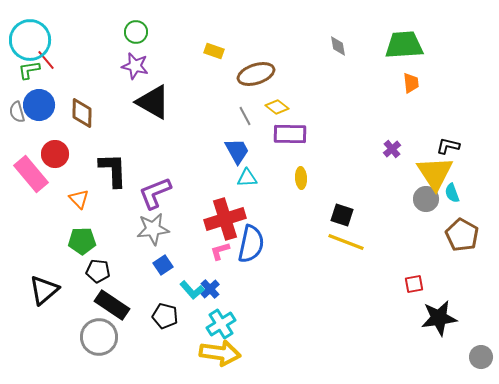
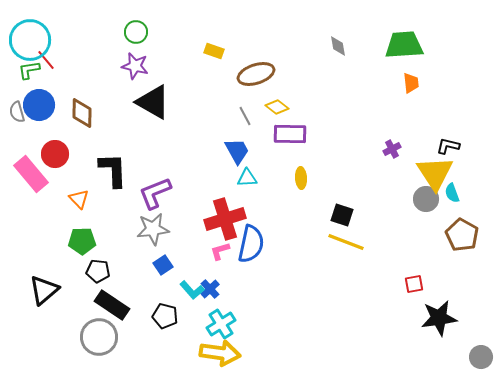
purple cross at (392, 149): rotated 12 degrees clockwise
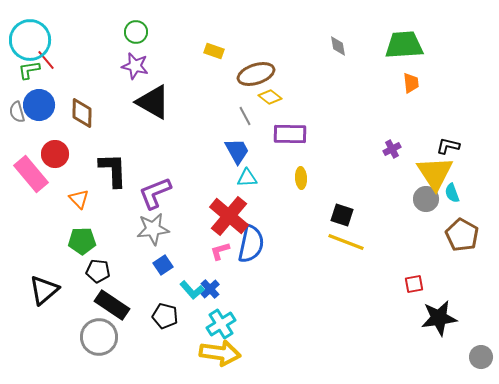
yellow diamond at (277, 107): moved 7 px left, 10 px up
red cross at (225, 219): moved 4 px right, 3 px up; rotated 33 degrees counterclockwise
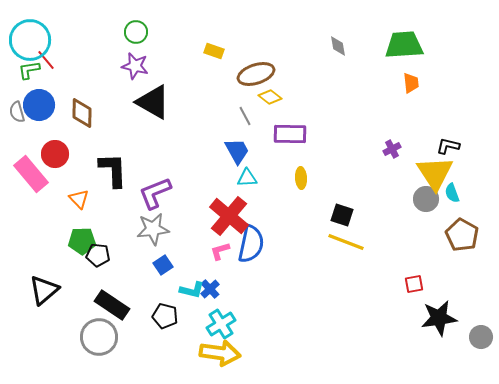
black pentagon at (98, 271): moved 16 px up
cyan L-shape at (192, 290): rotated 35 degrees counterclockwise
gray circle at (481, 357): moved 20 px up
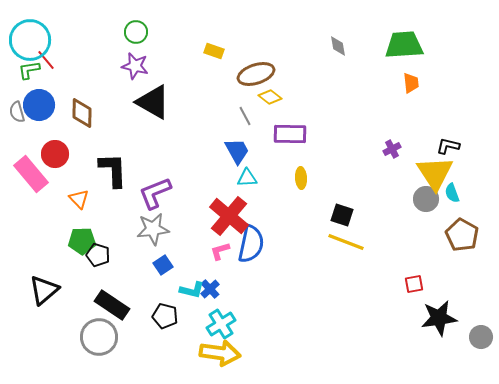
black pentagon at (98, 255): rotated 10 degrees clockwise
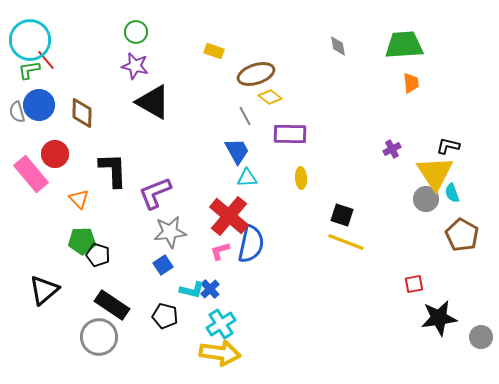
gray star at (153, 229): moved 17 px right, 3 px down
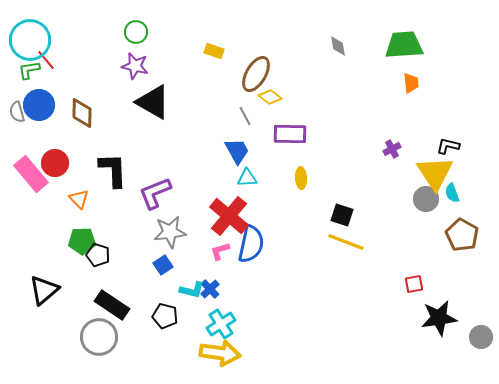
brown ellipse at (256, 74): rotated 42 degrees counterclockwise
red circle at (55, 154): moved 9 px down
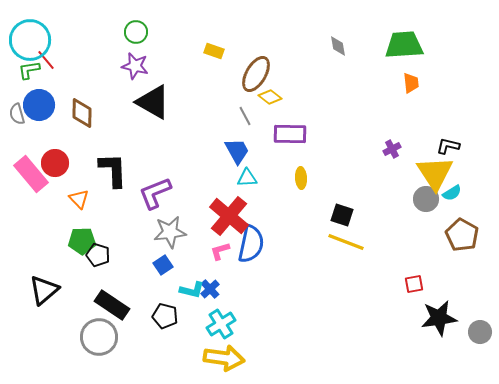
gray semicircle at (17, 112): moved 2 px down
cyan semicircle at (452, 193): rotated 102 degrees counterclockwise
gray circle at (481, 337): moved 1 px left, 5 px up
yellow arrow at (220, 353): moved 4 px right, 5 px down
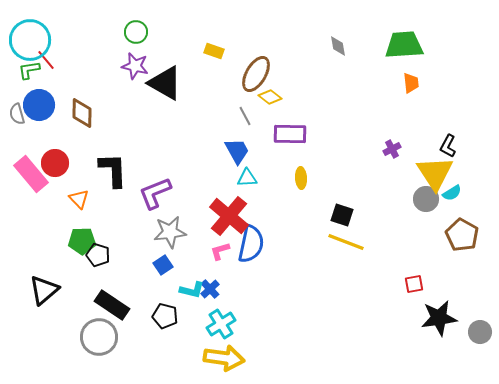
black triangle at (153, 102): moved 12 px right, 19 px up
black L-shape at (448, 146): rotated 75 degrees counterclockwise
